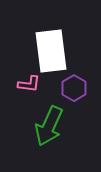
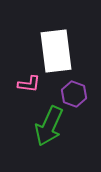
white rectangle: moved 5 px right
purple hexagon: moved 6 px down; rotated 10 degrees counterclockwise
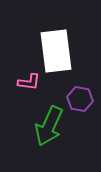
pink L-shape: moved 2 px up
purple hexagon: moved 6 px right, 5 px down; rotated 10 degrees counterclockwise
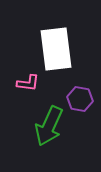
white rectangle: moved 2 px up
pink L-shape: moved 1 px left, 1 px down
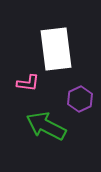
purple hexagon: rotated 25 degrees clockwise
green arrow: moved 3 px left; rotated 93 degrees clockwise
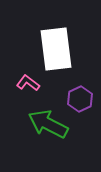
pink L-shape: rotated 150 degrees counterclockwise
green arrow: moved 2 px right, 2 px up
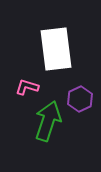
pink L-shape: moved 1 px left, 4 px down; rotated 20 degrees counterclockwise
green arrow: moved 3 px up; rotated 81 degrees clockwise
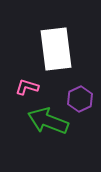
green arrow: rotated 87 degrees counterclockwise
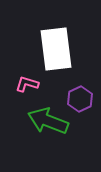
pink L-shape: moved 3 px up
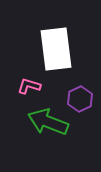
pink L-shape: moved 2 px right, 2 px down
green arrow: moved 1 px down
